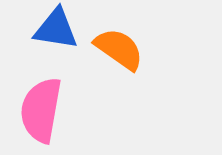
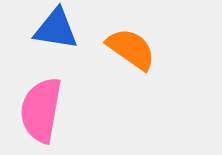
orange semicircle: moved 12 px right
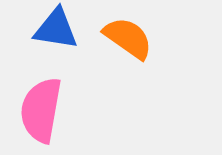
orange semicircle: moved 3 px left, 11 px up
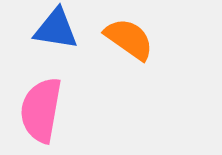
orange semicircle: moved 1 px right, 1 px down
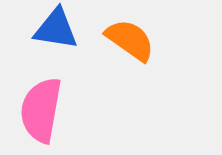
orange semicircle: moved 1 px right, 1 px down
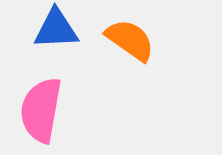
blue triangle: rotated 12 degrees counterclockwise
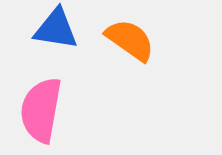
blue triangle: rotated 12 degrees clockwise
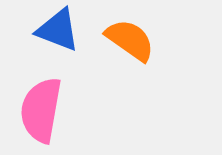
blue triangle: moved 2 px right, 1 px down; rotated 12 degrees clockwise
